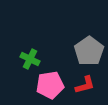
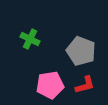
gray pentagon: moved 8 px left; rotated 16 degrees counterclockwise
green cross: moved 20 px up
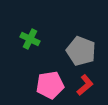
red L-shape: rotated 25 degrees counterclockwise
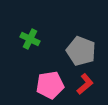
red L-shape: moved 1 px up
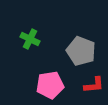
red L-shape: moved 9 px right, 1 px down; rotated 35 degrees clockwise
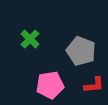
green cross: rotated 18 degrees clockwise
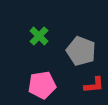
green cross: moved 9 px right, 3 px up
pink pentagon: moved 8 px left
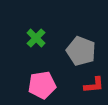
green cross: moved 3 px left, 2 px down
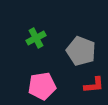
green cross: rotated 18 degrees clockwise
pink pentagon: moved 1 px down
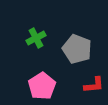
gray pentagon: moved 4 px left, 2 px up
pink pentagon: rotated 24 degrees counterclockwise
